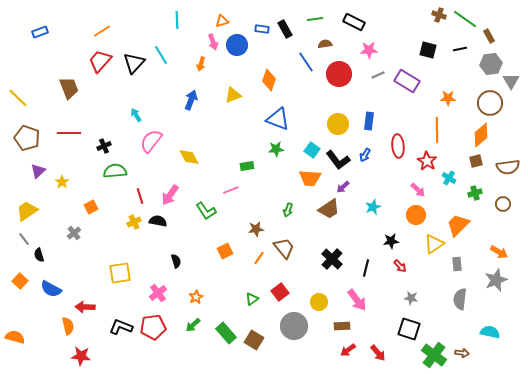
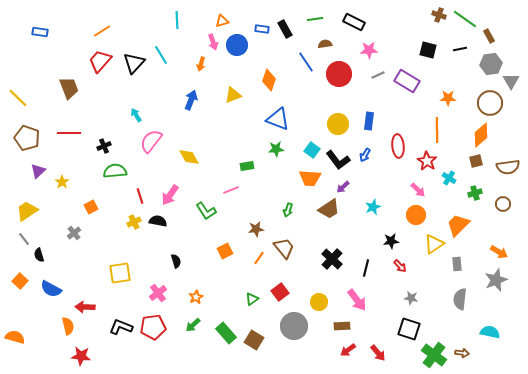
blue rectangle at (40, 32): rotated 28 degrees clockwise
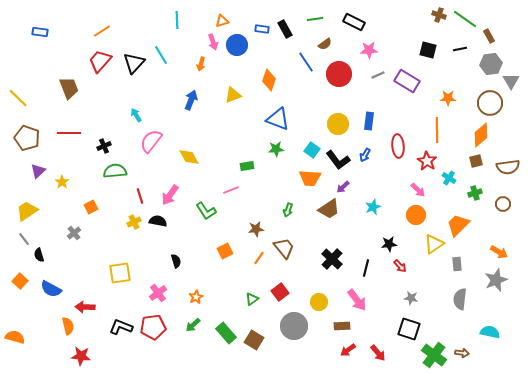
brown semicircle at (325, 44): rotated 152 degrees clockwise
black star at (391, 241): moved 2 px left, 3 px down
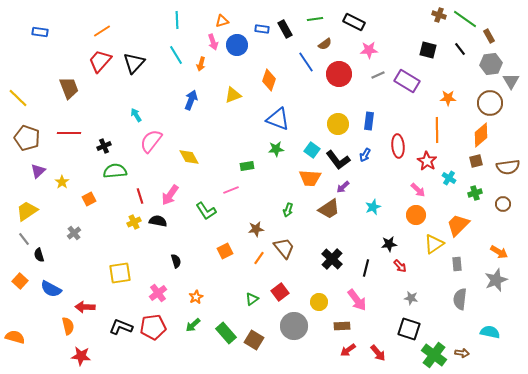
black line at (460, 49): rotated 64 degrees clockwise
cyan line at (161, 55): moved 15 px right
orange square at (91, 207): moved 2 px left, 8 px up
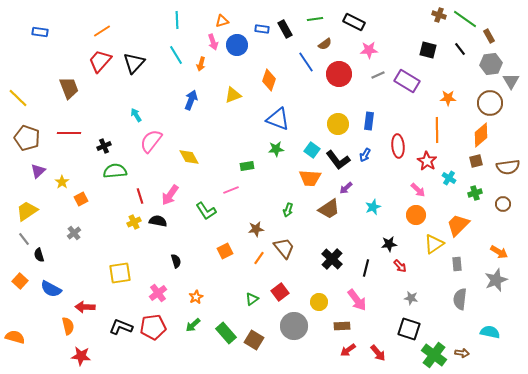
purple arrow at (343, 187): moved 3 px right, 1 px down
orange square at (89, 199): moved 8 px left
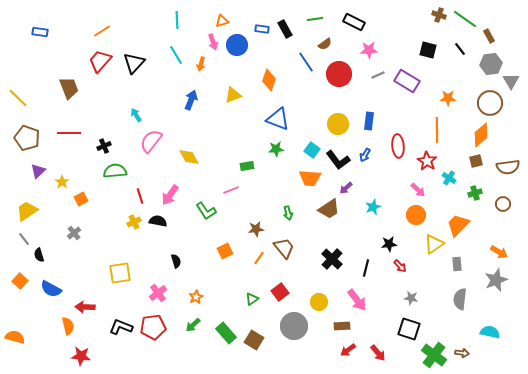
green arrow at (288, 210): moved 3 px down; rotated 32 degrees counterclockwise
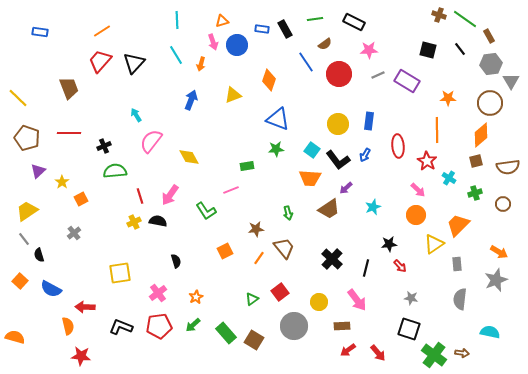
red pentagon at (153, 327): moved 6 px right, 1 px up
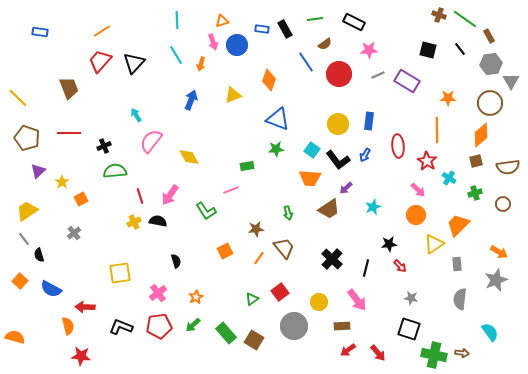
cyan semicircle at (490, 332): rotated 42 degrees clockwise
green cross at (434, 355): rotated 25 degrees counterclockwise
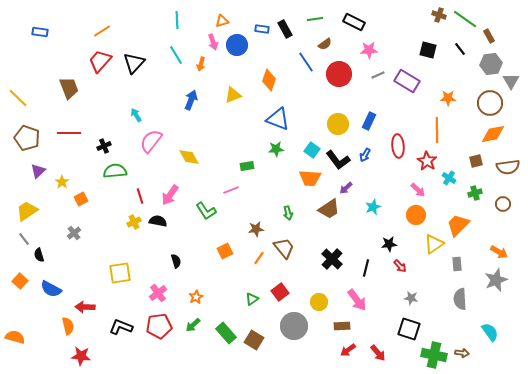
blue rectangle at (369, 121): rotated 18 degrees clockwise
orange diamond at (481, 135): moved 12 px right, 1 px up; rotated 30 degrees clockwise
gray semicircle at (460, 299): rotated 10 degrees counterclockwise
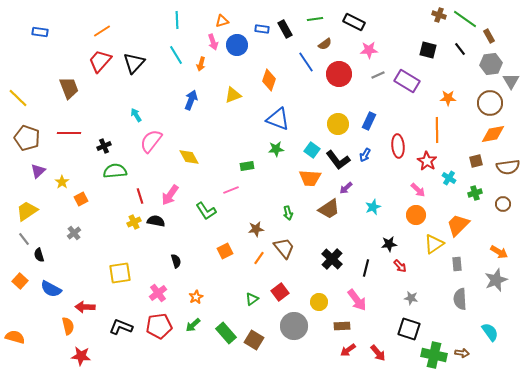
black semicircle at (158, 221): moved 2 px left
